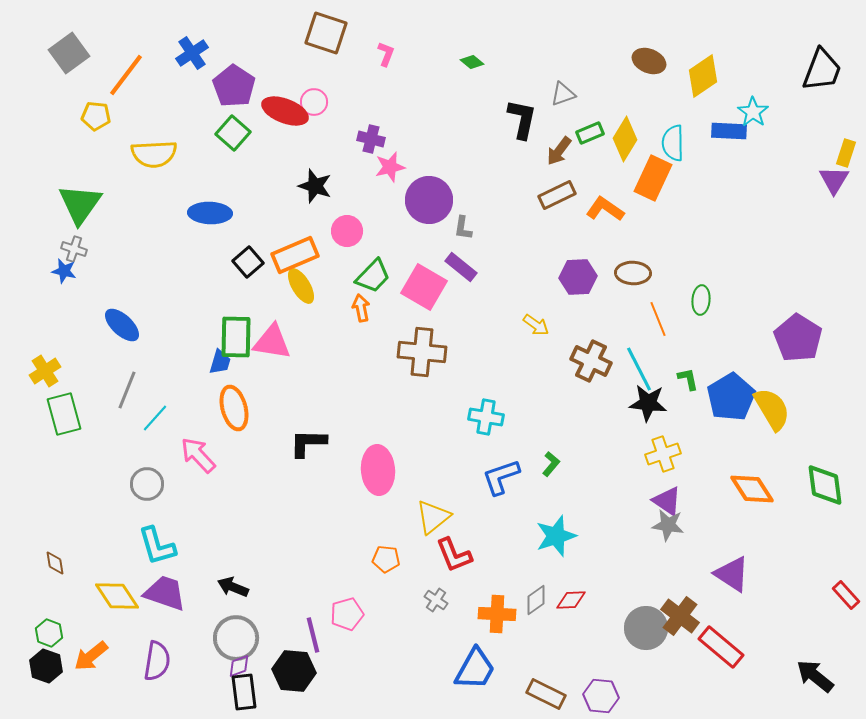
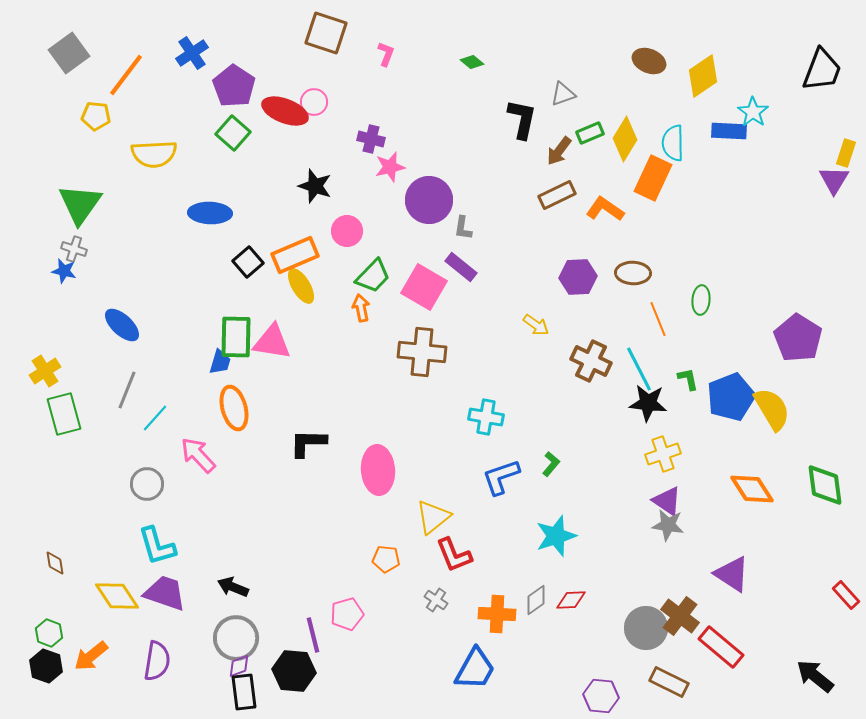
blue pentagon at (731, 397): rotated 9 degrees clockwise
brown rectangle at (546, 694): moved 123 px right, 12 px up
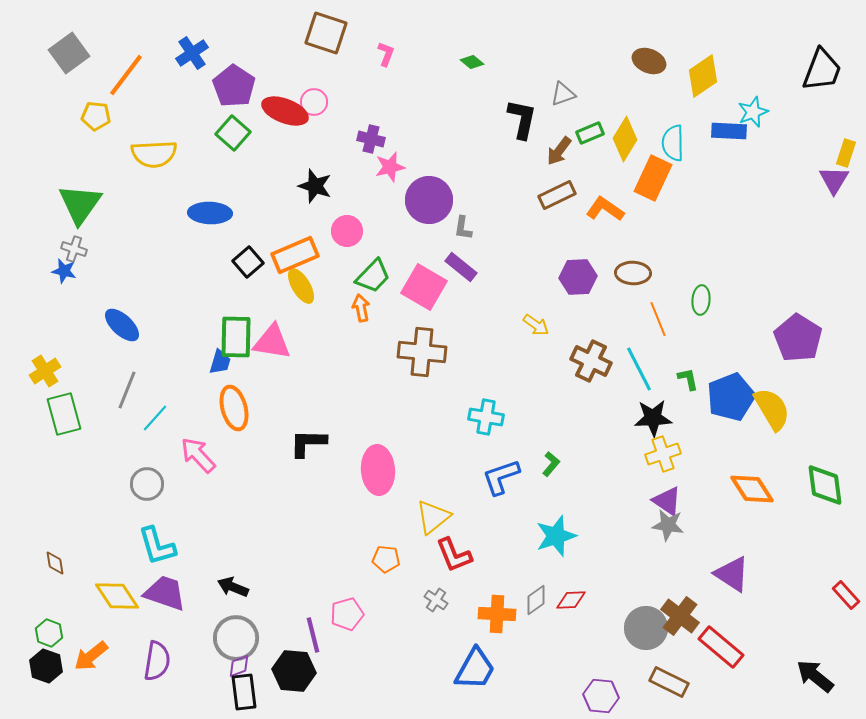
cyan star at (753, 112): rotated 16 degrees clockwise
black star at (648, 403): moved 5 px right, 15 px down; rotated 9 degrees counterclockwise
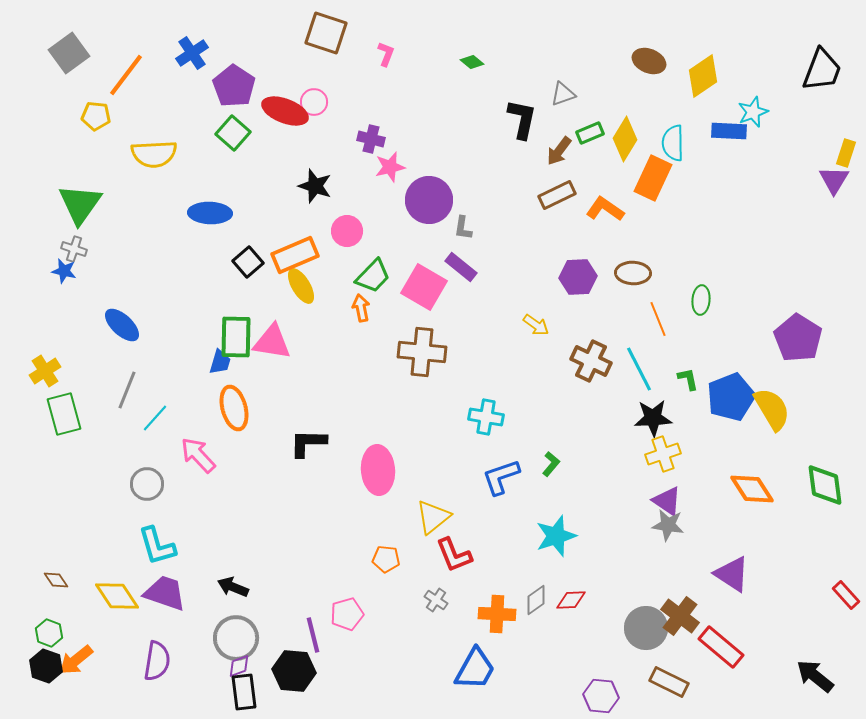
brown diamond at (55, 563): moved 1 px right, 17 px down; rotated 25 degrees counterclockwise
orange arrow at (91, 656): moved 15 px left, 4 px down
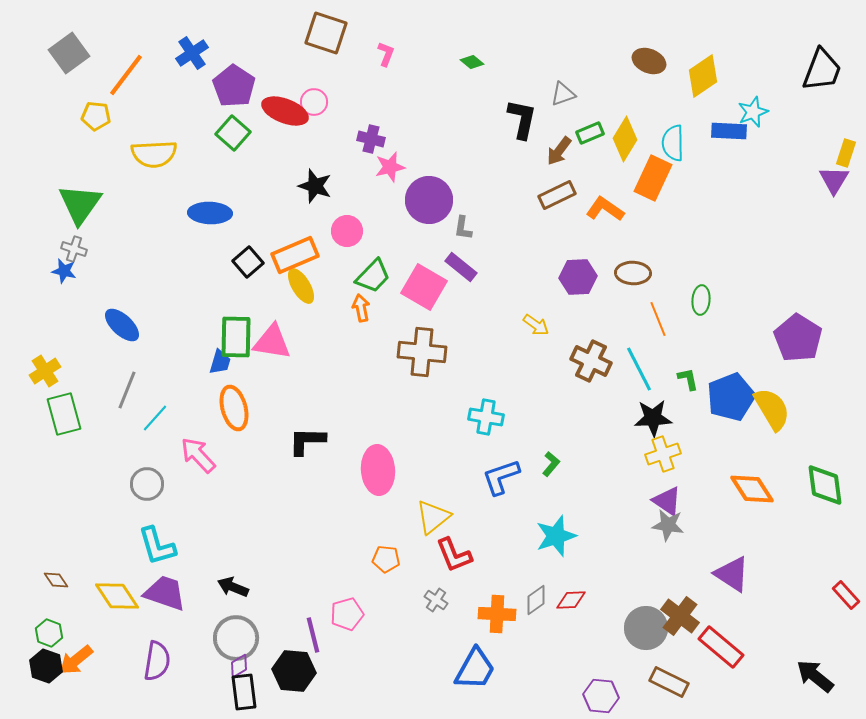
black L-shape at (308, 443): moved 1 px left, 2 px up
purple diamond at (239, 666): rotated 10 degrees counterclockwise
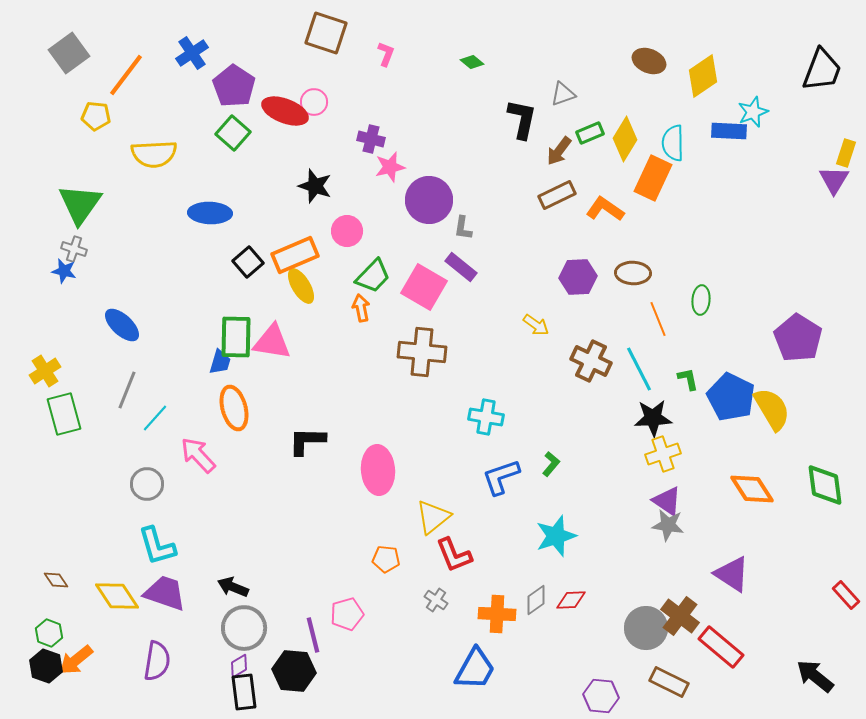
blue pentagon at (731, 397): rotated 24 degrees counterclockwise
gray circle at (236, 638): moved 8 px right, 10 px up
